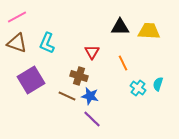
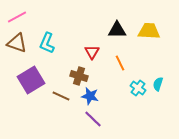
black triangle: moved 3 px left, 3 px down
orange line: moved 3 px left
brown line: moved 6 px left
purple line: moved 1 px right
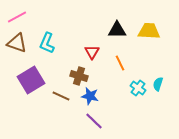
purple line: moved 1 px right, 2 px down
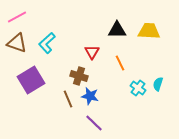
cyan L-shape: rotated 25 degrees clockwise
brown line: moved 7 px right, 3 px down; rotated 42 degrees clockwise
purple line: moved 2 px down
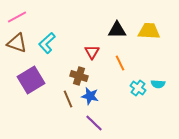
cyan semicircle: rotated 104 degrees counterclockwise
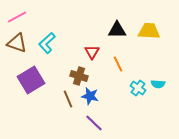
orange line: moved 2 px left, 1 px down
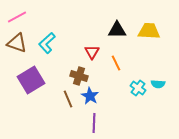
orange line: moved 2 px left, 1 px up
blue star: rotated 18 degrees clockwise
purple line: rotated 48 degrees clockwise
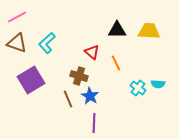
red triangle: rotated 21 degrees counterclockwise
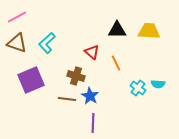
brown cross: moved 3 px left
purple square: rotated 8 degrees clockwise
brown line: moved 1 px left; rotated 60 degrees counterclockwise
purple line: moved 1 px left
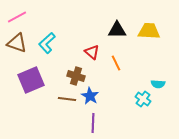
cyan cross: moved 5 px right, 11 px down
